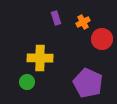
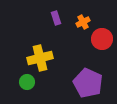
yellow cross: rotated 15 degrees counterclockwise
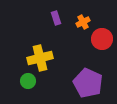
green circle: moved 1 px right, 1 px up
